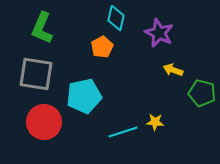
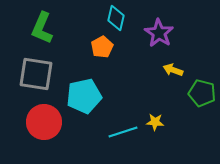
purple star: rotated 8 degrees clockwise
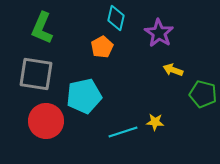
green pentagon: moved 1 px right, 1 px down
red circle: moved 2 px right, 1 px up
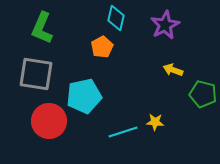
purple star: moved 6 px right, 8 px up; rotated 12 degrees clockwise
red circle: moved 3 px right
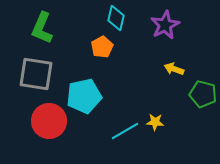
yellow arrow: moved 1 px right, 1 px up
cyan line: moved 2 px right, 1 px up; rotated 12 degrees counterclockwise
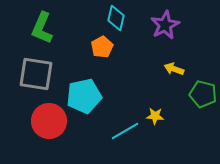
yellow star: moved 6 px up
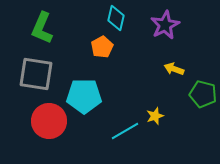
cyan pentagon: rotated 12 degrees clockwise
yellow star: rotated 24 degrees counterclockwise
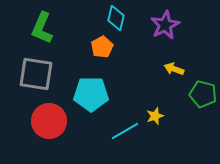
cyan pentagon: moved 7 px right, 2 px up
